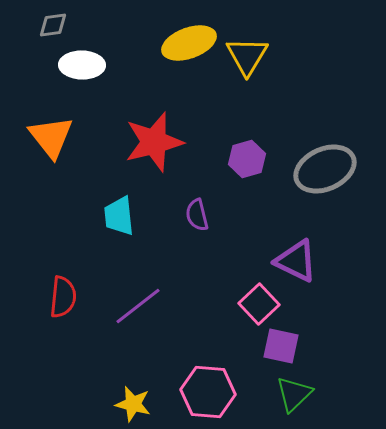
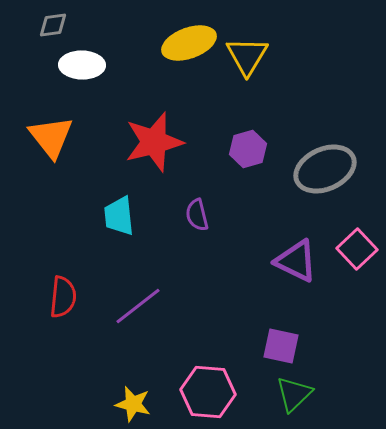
purple hexagon: moved 1 px right, 10 px up
pink square: moved 98 px right, 55 px up
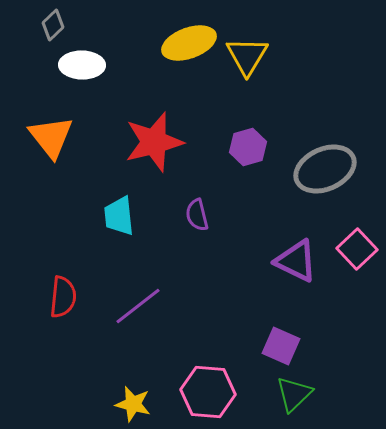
gray diamond: rotated 36 degrees counterclockwise
purple hexagon: moved 2 px up
purple square: rotated 12 degrees clockwise
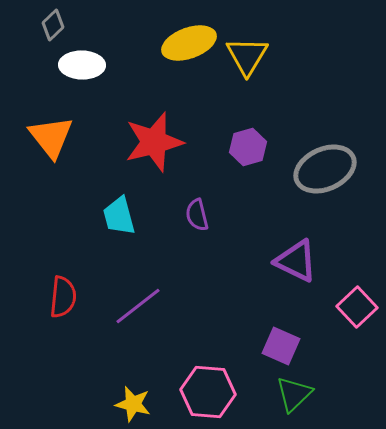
cyan trapezoid: rotated 9 degrees counterclockwise
pink square: moved 58 px down
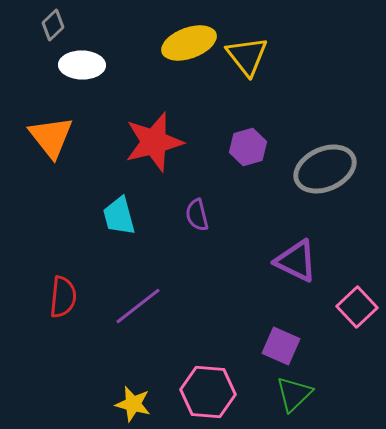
yellow triangle: rotated 9 degrees counterclockwise
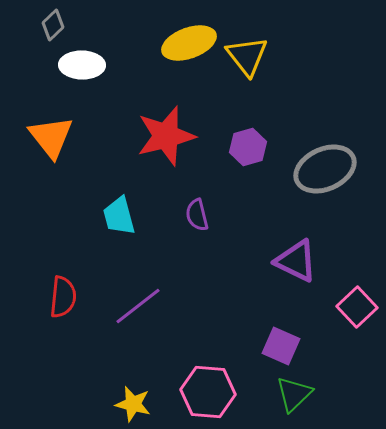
red star: moved 12 px right, 6 px up
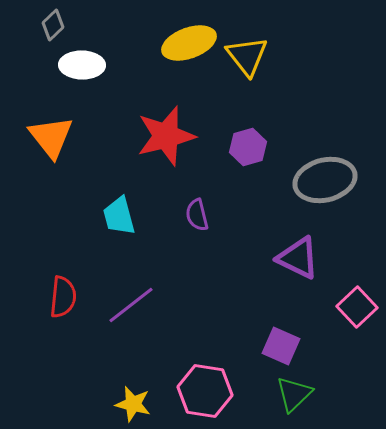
gray ellipse: moved 11 px down; rotated 10 degrees clockwise
purple triangle: moved 2 px right, 3 px up
purple line: moved 7 px left, 1 px up
pink hexagon: moved 3 px left, 1 px up; rotated 4 degrees clockwise
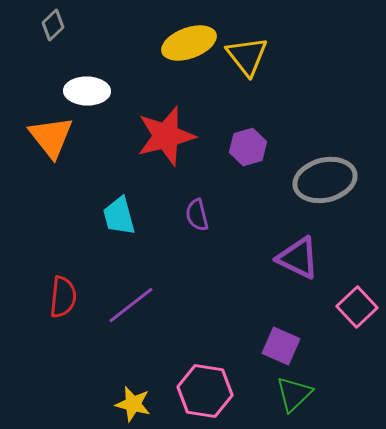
white ellipse: moved 5 px right, 26 px down
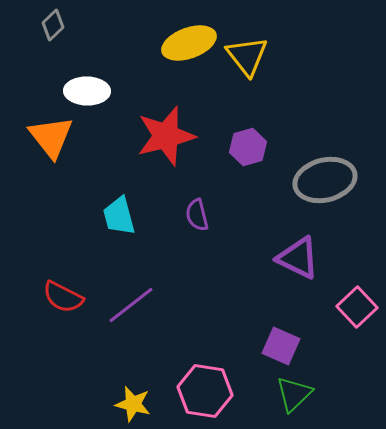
red semicircle: rotated 111 degrees clockwise
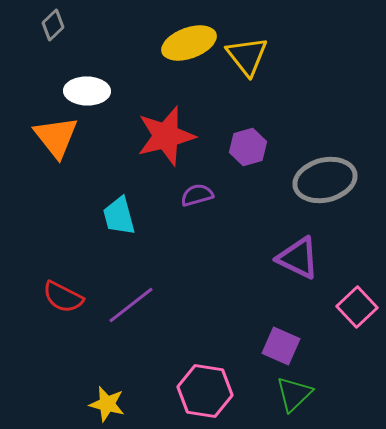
orange triangle: moved 5 px right
purple semicircle: moved 20 px up; rotated 88 degrees clockwise
yellow star: moved 26 px left
